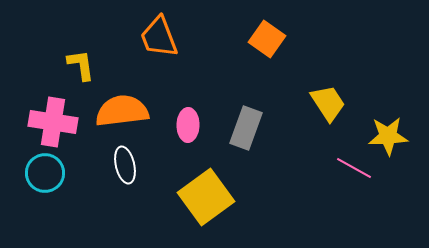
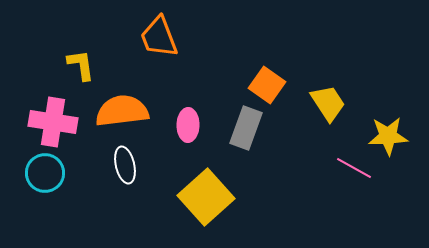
orange square: moved 46 px down
yellow square: rotated 6 degrees counterclockwise
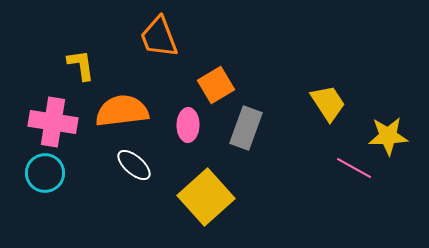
orange square: moved 51 px left; rotated 24 degrees clockwise
white ellipse: moved 9 px right; rotated 36 degrees counterclockwise
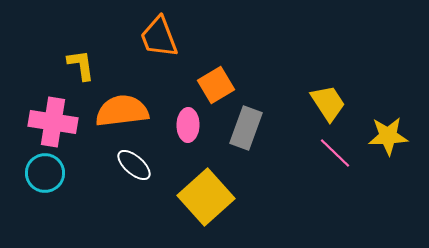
pink line: moved 19 px left, 15 px up; rotated 15 degrees clockwise
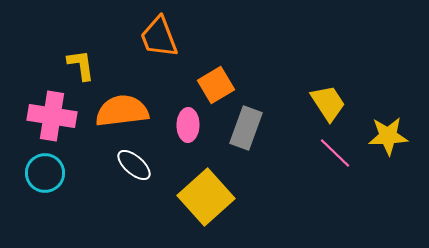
pink cross: moved 1 px left, 6 px up
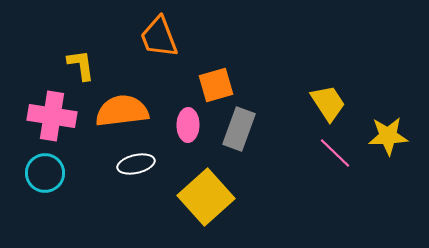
orange square: rotated 15 degrees clockwise
gray rectangle: moved 7 px left, 1 px down
white ellipse: moved 2 px right, 1 px up; rotated 54 degrees counterclockwise
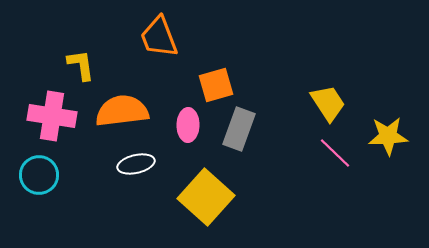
cyan circle: moved 6 px left, 2 px down
yellow square: rotated 6 degrees counterclockwise
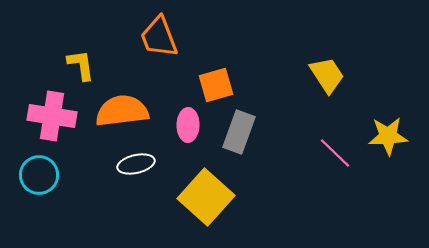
yellow trapezoid: moved 1 px left, 28 px up
gray rectangle: moved 3 px down
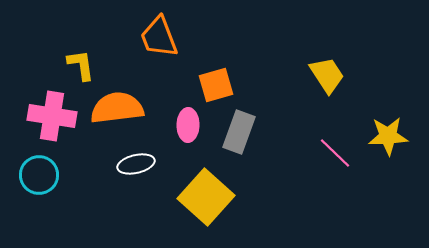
orange semicircle: moved 5 px left, 3 px up
